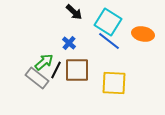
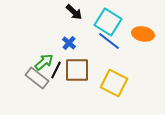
yellow square: rotated 24 degrees clockwise
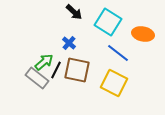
blue line: moved 9 px right, 12 px down
brown square: rotated 12 degrees clockwise
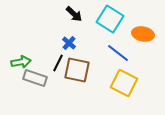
black arrow: moved 2 px down
cyan square: moved 2 px right, 3 px up
green arrow: moved 23 px left; rotated 30 degrees clockwise
black line: moved 2 px right, 7 px up
gray rectangle: moved 2 px left; rotated 20 degrees counterclockwise
yellow square: moved 10 px right
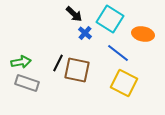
blue cross: moved 16 px right, 10 px up
gray rectangle: moved 8 px left, 5 px down
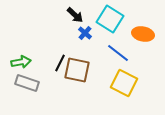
black arrow: moved 1 px right, 1 px down
black line: moved 2 px right
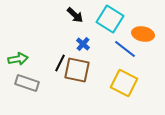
blue cross: moved 2 px left, 11 px down
blue line: moved 7 px right, 4 px up
green arrow: moved 3 px left, 3 px up
